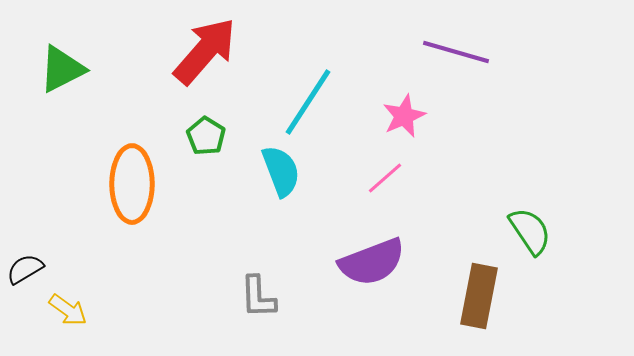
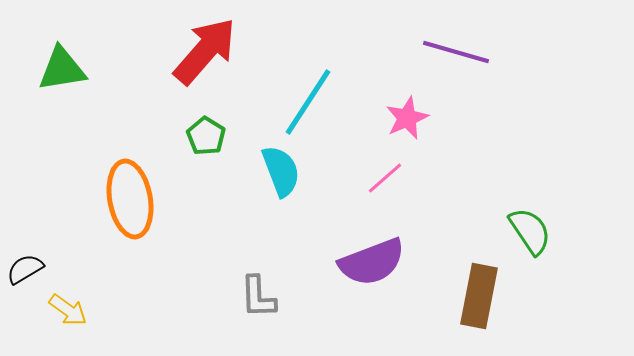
green triangle: rotated 18 degrees clockwise
pink star: moved 3 px right, 2 px down
orange ellipse: moved 2 px left, 15 px down; rotated 10 degrees counterclockwise
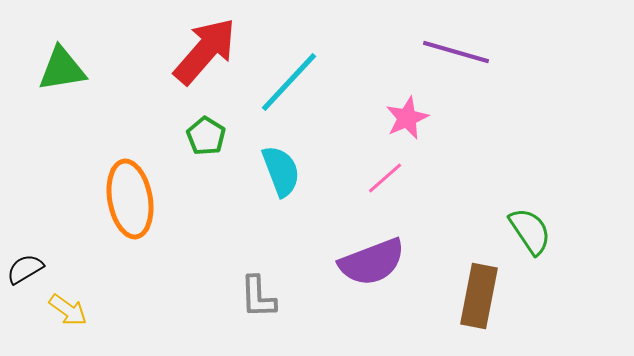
cyan line: moved 19 px left, 20 px up; rotated 10 degrees clockwise
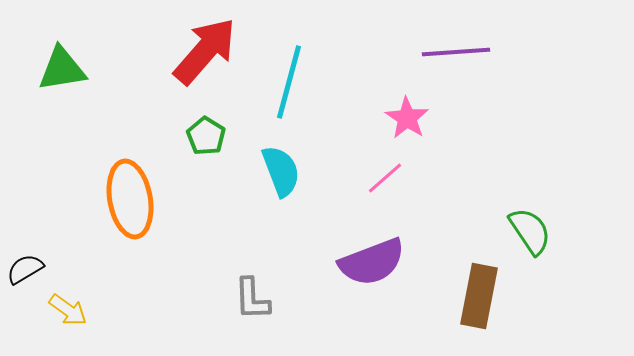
purple line: rotated 20 degrees counterclockwise
cyan line: rotated 28 degrees counterclockwise
pink star: rotated 15 degrees counterclockwise
gray L-shape: moved 6 px left, 2 px down
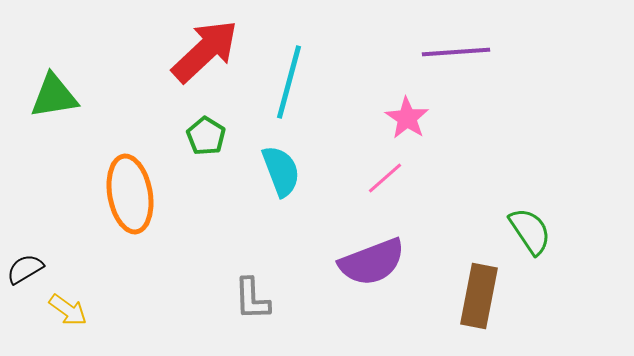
red arrow: rotated 6 degrees clockwise
green triangle: moved 8 px left, 27 px down
orange ellipse: moved 5 px up
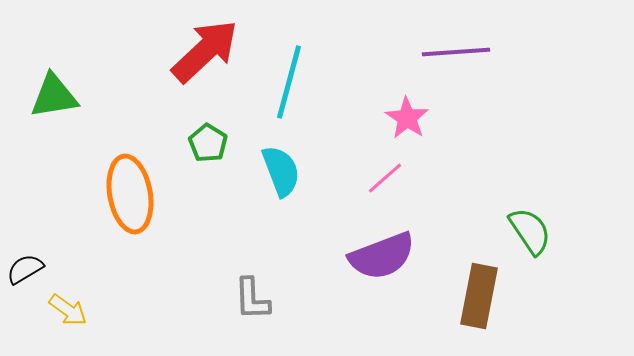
green pentagon: moved 2 px right, 7 px down
purple semicircle: moved 10 px right, 6 px up
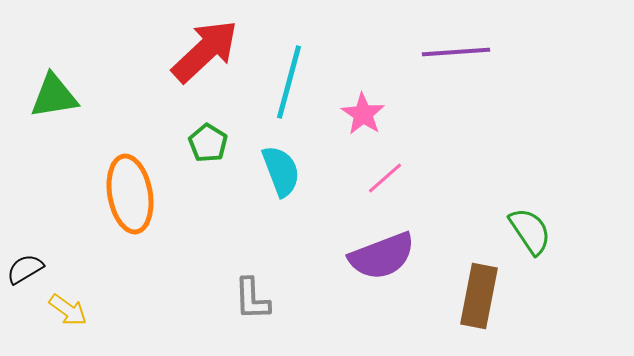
pink star: moved 44 px left, 4 px up
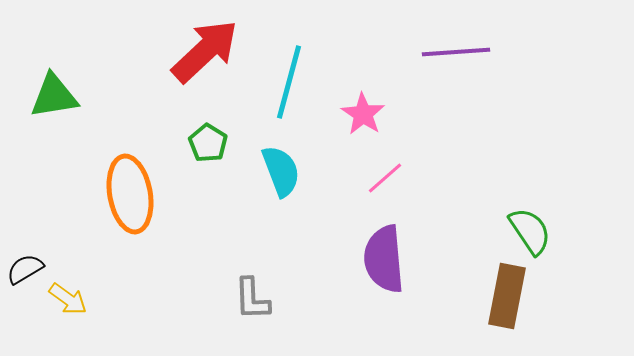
purple semicircle: moved 2 px right, 3 px down; rotated 106 degrees clockwise
brown rectangle: moved 28 px right
yellow arrow: moved 11 px up
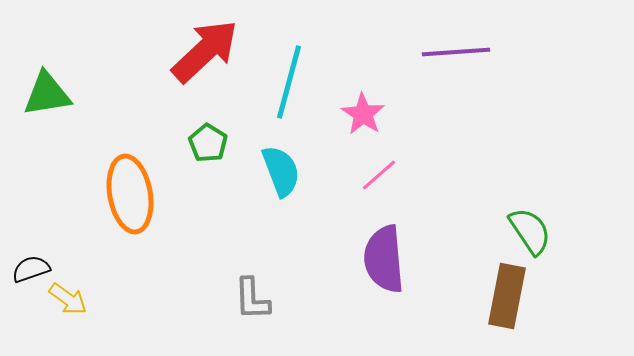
green triangle: moved 7 px left, 2 px up
pink line: moved 6 px left, 3 px up
black semicircle: moved 6 px right; rotated 12 degrees clockwise
